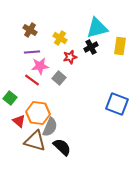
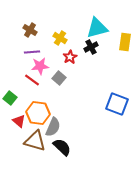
yellow rectangle: moved 5 px right, 4 px up
red star: rotated 16 degrees counterclockwise
gray semicircle: moved 3 px right
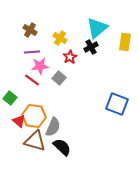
cyan triangle: rotated 25 degrees counterclockwise
orange hexagon: moved 4 px left, 3 px down
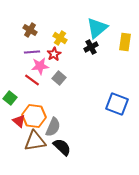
red star: moved 16 px left, 3 px up
brown triangle: rotated 25 degrees counterclockwise
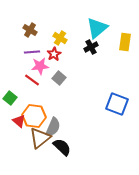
brown triangle: moved 5 px right, 3 px up; rotated 30 degrees counterclockwise
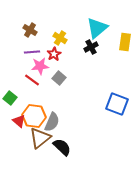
gray semicircle: moved 1 px left, 5 px up
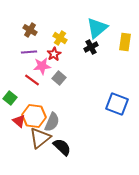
purple line: moved 3 px left
pink star: moved 2 px right
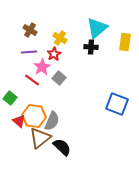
black cross: rotated 32 degrees clockwise
pink star: moved 1 px down; rotated 24 degrees counterclockwise
gray semicircle: moved 1 px up
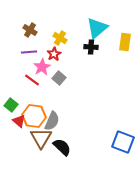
green square: moved 1 px right, 7 px down
blue square: moved 6 px right, 38 px down
brown triangle: moved 1 px right; rotated 20 degrees counterclockwise
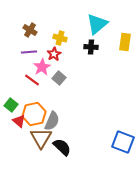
cyan triangle: moved 4 px up
yellow cross: rotated 16 degrees counterclockwise
orange hexagon: moved 2 px up; rotated 20 degrees counterclockwise
